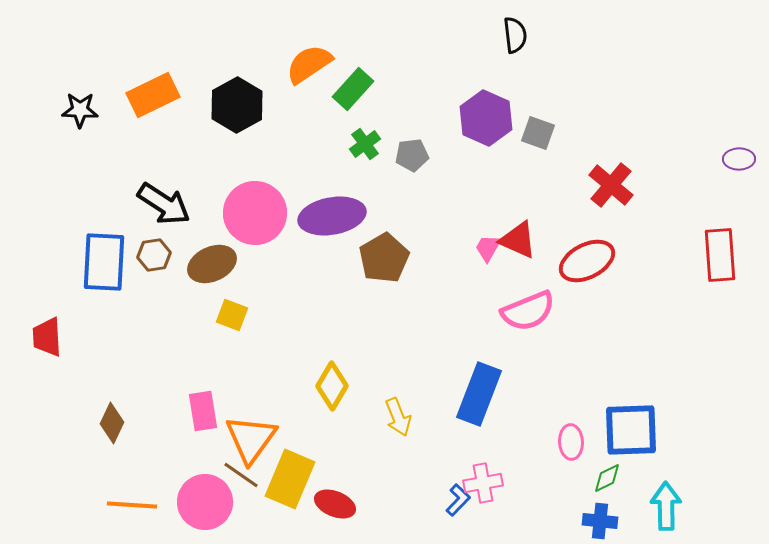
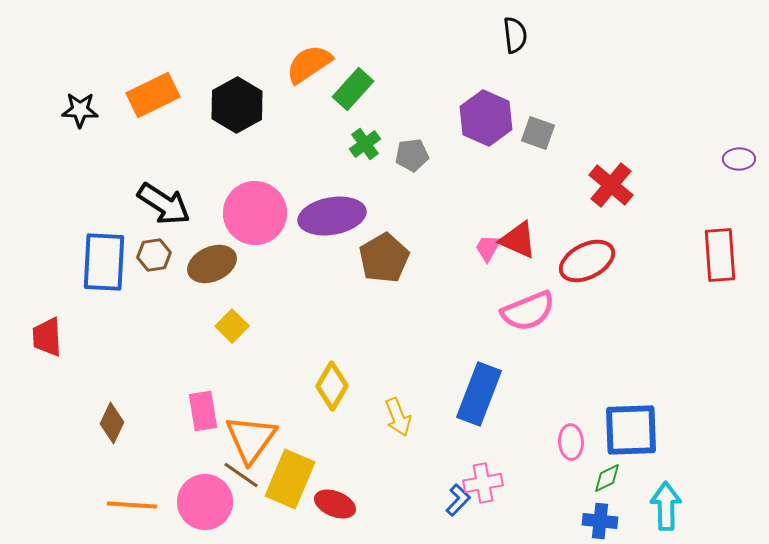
yellow square at (232, 315): moved 11 px down; rotated 24 degrees clockwise
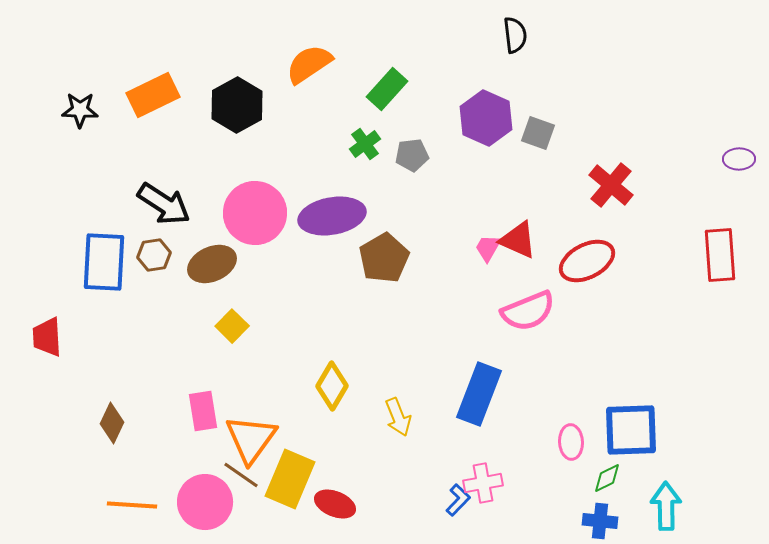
green rectangle at (353, 89): moved 34 px right
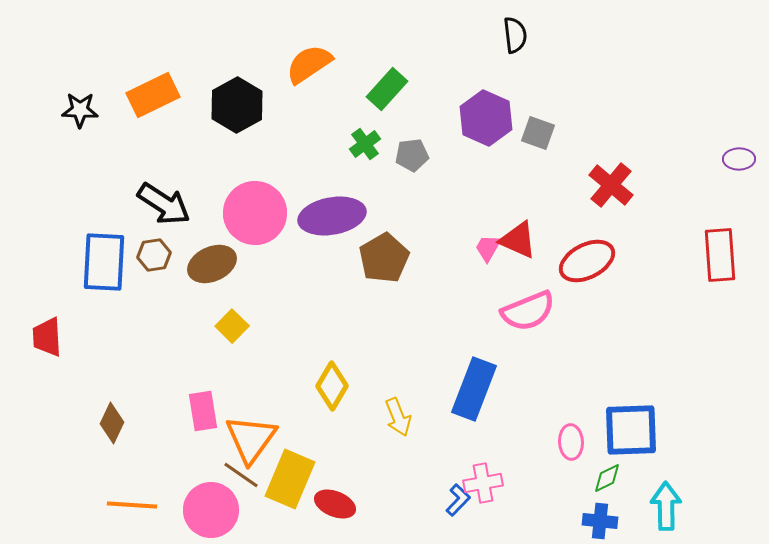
blue rectangle at (479, 394): moved 5 px left, 5 px up
pink circle at (205, 502): moved 6 px right, 8 px down
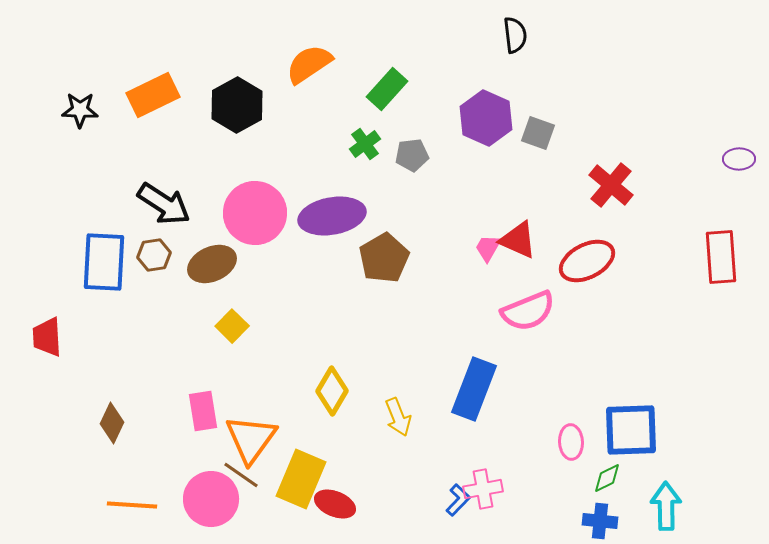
red rectangle at (720, 255): moved 1 px right, 2 px down
yellow diamond at (332, 386): moved 5 px down
yellow rectangle at (290, 479): moved 11 px right
pink cross at (483, 483): moved 6 px down
pink circle at (211, 510): moved 11 px up
